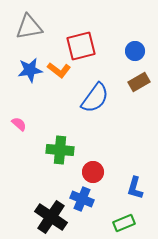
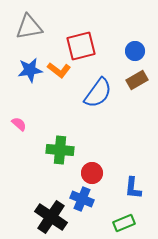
brown rectangle: moved 2 px left, 2 px up
blue semicircle: moved 3 px right, 5 px up
red circle: moved 1 px left, 1 px down
blue L-shape: moved 2 px left; rotated 10 degrees counterclockwise
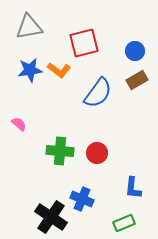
red square: moved 3 px right, 3 px up
green cross: moved 1 px down
red circle: moved 5 px right, 20 px up
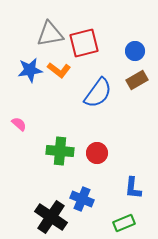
gray triangle: moved 21 px right, 7 px down
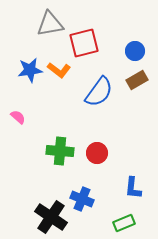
gray triangle: moved 10 px up
blue semicircle: moved 1 px right, 1 px up
pink semicircle: moved 1 px left, 7 px up
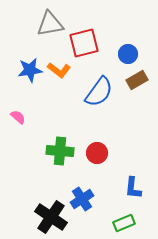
blue circle: moved 7 px left, 3 px down
blue cross: rotated 35 degrees clockwise
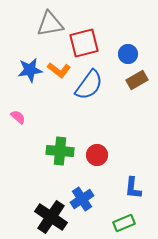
blue semicircle: moved 10 px left, 7 px up
red circle: moved 2 px down
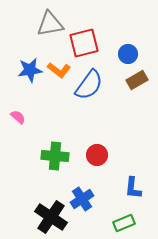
green cross: moved 5 px left, 5 px down
